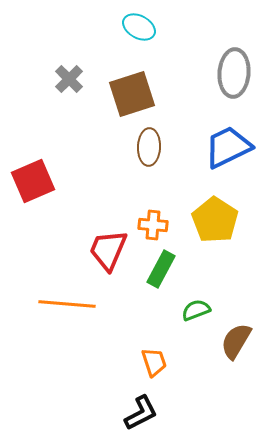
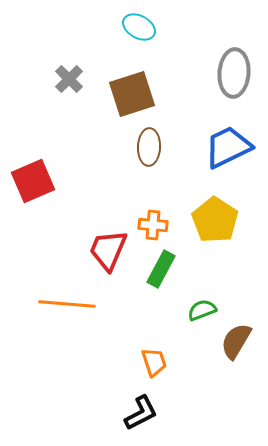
green semicircle: moved 6 px right
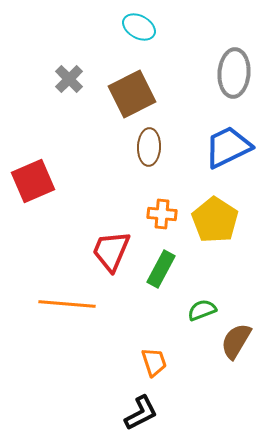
brown square: rotated 9 degrees counterclockwise
orange cross: moved 9 px right, 11 px up
red trapezoid: moved 3 px right, 1 px down
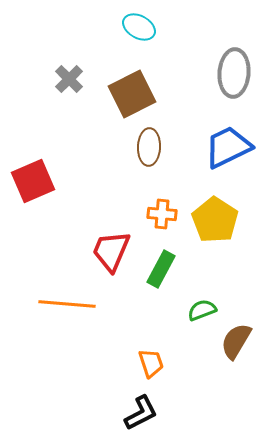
orange trapezoid: moved 3 px left, 1 px down
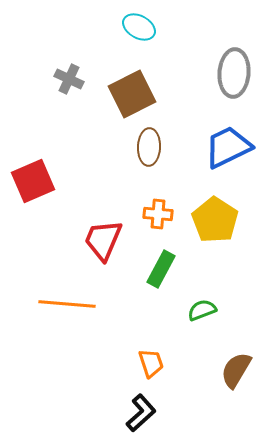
gray cross: rotated 20 degrees counterclockwise
orange cross: moved 4 px left
red trapezoid: moved 8 px left, 11 px up
brown semicircle: moved 29 px down
black L-shape: rotated 15 degrees counterclockwise
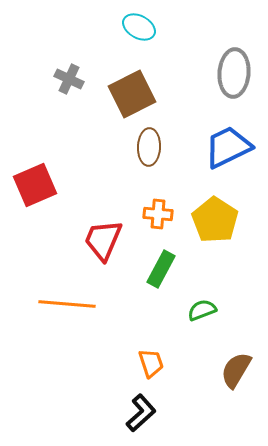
red square: moved 2 px right, 4 px down
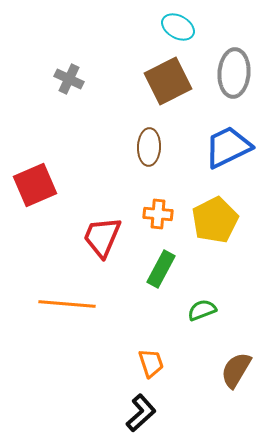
cyan ellipse: moved 39 px right
brown square: moved 36 px right, 13 px up
yellow pentagon: rotated 12 degrees clockwise
red trapezoid: moved 1 px left, 3 px up
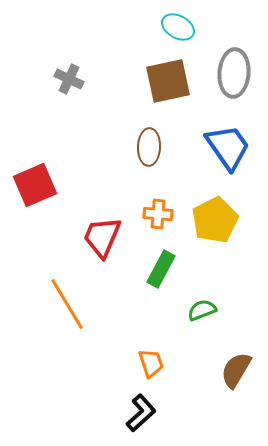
brown square: rotated 15 degrees clockwise
blue trapezoid: rotated 81 degrees clockwise
orange line: rotated 54 degrees clockwise
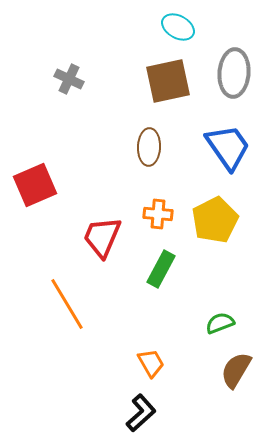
green semicircle: moved 18 px right, 13 px down
orange trapezoid: rotated 12 degrees counterclockwise
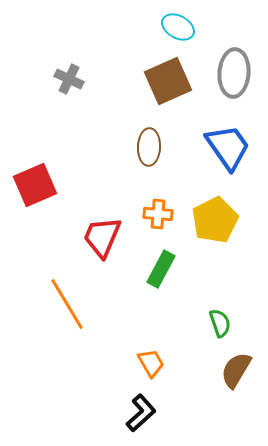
brown square: rotated 12 degrees counterclockwise
green semicircle: rotated 92 degrees clockwise
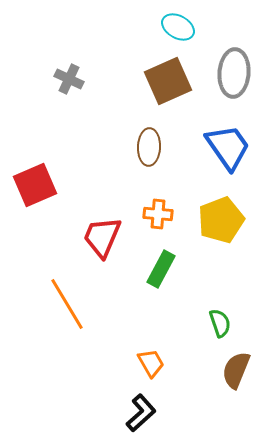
yellow pentagon: moved 6 px right; rotated 6 degrees clockwise
brown semicircle: rotated 9 degrees counterclockwise
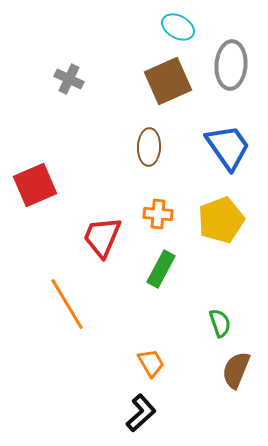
gray ellipse: moved 3 px left, 8 px up
